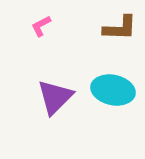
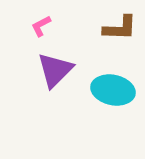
purple triangle: moved 27 px up
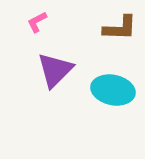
pink L-shape: moved 4 px left, 4 px up
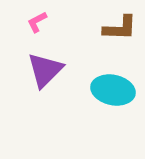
purple triangle: moved 10 px left
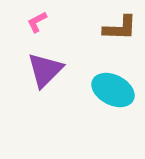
cyan ellipse: rotated 15 degrees clockwise
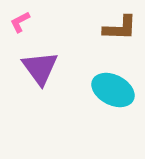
pink L-shape: moved 17 px left
purple triangle: moved 5 px left, 2 px up; rotated 21 degrees counterclockwise
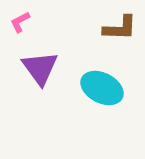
cyan ellipse: moved 11 px left, 2 px up
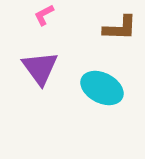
pink L-shape: moved 24 px right, 7 px up
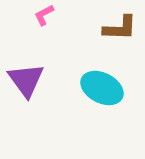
purple triangle: moved 14 px left, 12 px down
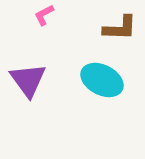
purple triangle: moved 2 px right
cyan ellipse: moved 8 px up
